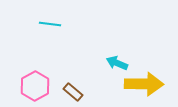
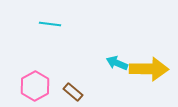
yellow arrow: moved 5 px right, 15 px up
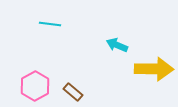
cyan arrow: moved 18 px up
yellow arrow: moved 5 px right
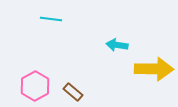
cyan line: moved 1 px right, 5 px up
cyan arrow: rotated 15 degrees counterclockwise
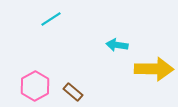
cyan line: rotated 40 degrees counterclockwise
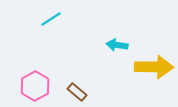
yellow arrow: moved 2 px up
brown rectangle: moved 4 px right
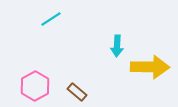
cyan arrow: moved 1 px down; rotated 95 degrees counterclockwise
yellow arrow: moved 4 px left
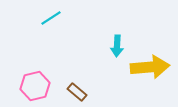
cyan line: moved 1 px up
yellow arrow: rotated 6 degrees counterclockwise
pink hexagon: rotated 16 degrees clockwise
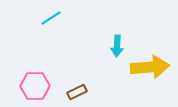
pink hexagon: rotated 12 degrees clockwise
brown rectangle: rotated 66 degrees counterclockwise
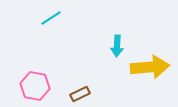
pink hexagon: rotated 12 degrees clockwise
brown rectangle: moved 3 px right, 2 px down
